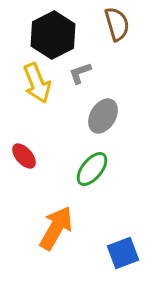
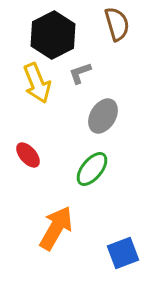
red ellipse: moved 4 px right, 1 px up
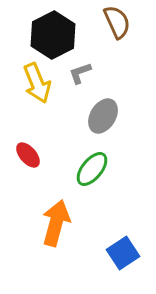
brown semicircle: moved 2 px up; rotated 8 degrees counterclockwise
orange arrow: moved 5 px up; rotated 15 degrees counterclockwise
blue square: rotated 12 degrees counterclockwise
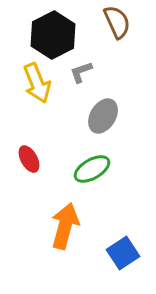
gray L-shape: moved 1 px right, 1 px up
red ellipse: moved 1 px right, 4 px down; rotated 12 degrees clockwise
green ellipse: rotated 21 degrees clockwise
orange arrow: moved 9 px right, 3 px down
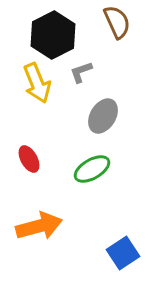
orange arrow: moved 26 px left; rotated 60 degrees clockwise
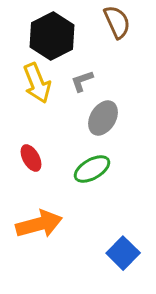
black hexagon: moved 1 px left, 1 px down
gray L-shape: moved 1 px right, 9 px down
gray ellipse: moved 2 px down
red ellipse: moved 2 px right, 1 px up
orange arrow: moved 2 px up
blue square: rotated 12 degrees counterclockwise
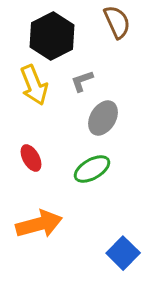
yellow arrow: moved 3 px left, 2 px down
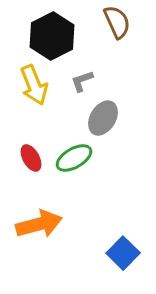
green ellipse: moved 18 px left, 11 px up
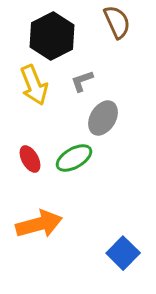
red ellipse: moved 1 px left, 1 px down
